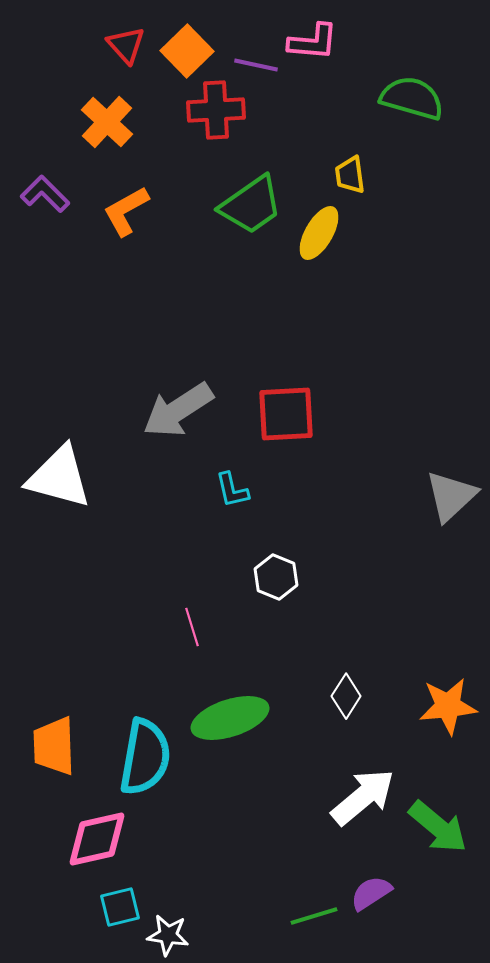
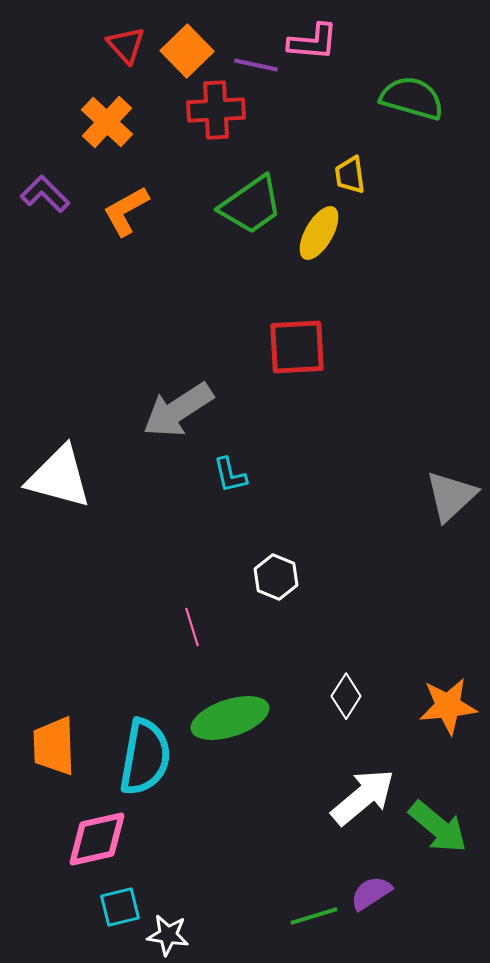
red square: moved 11 px right, 67 px up
cyan L-shape: moved 2 px left, 15 px up
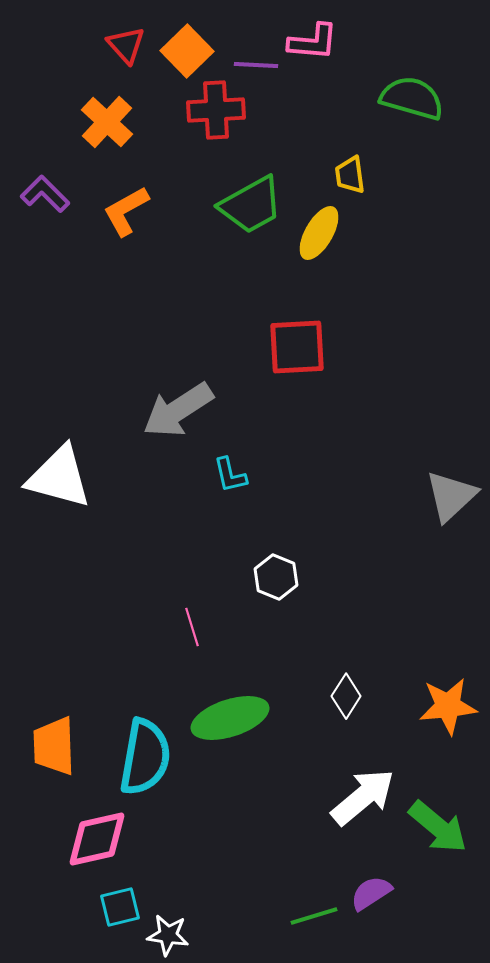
purple line: rotated 9 degrees counterclockwise
green trapezoid: rotated 6 degrees clockwise
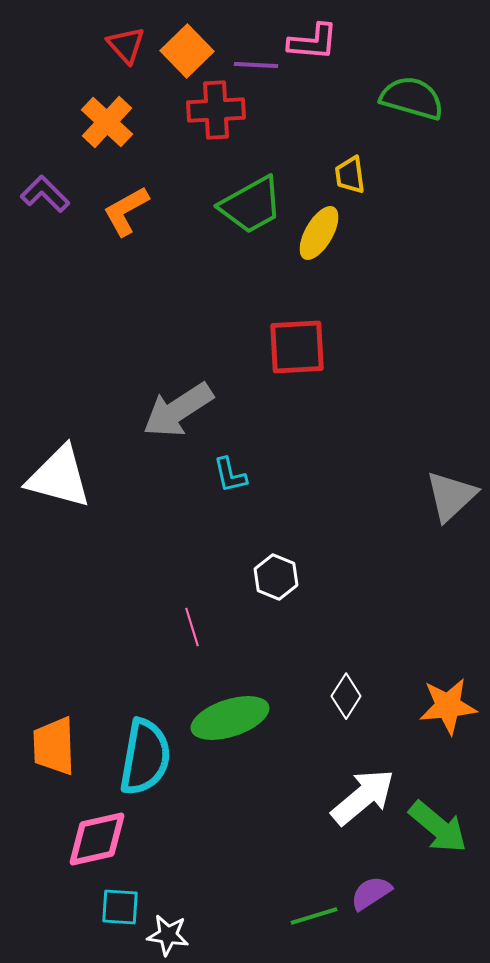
cyan square: rotated 18 degrees clockwise
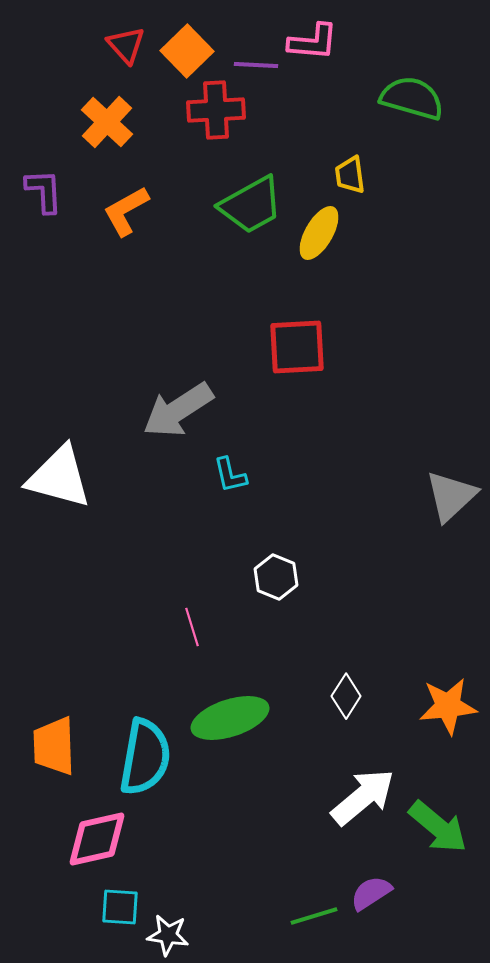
purple L-shape: moved 1 px left, 3 px up; rotated 42 degrees clockwise
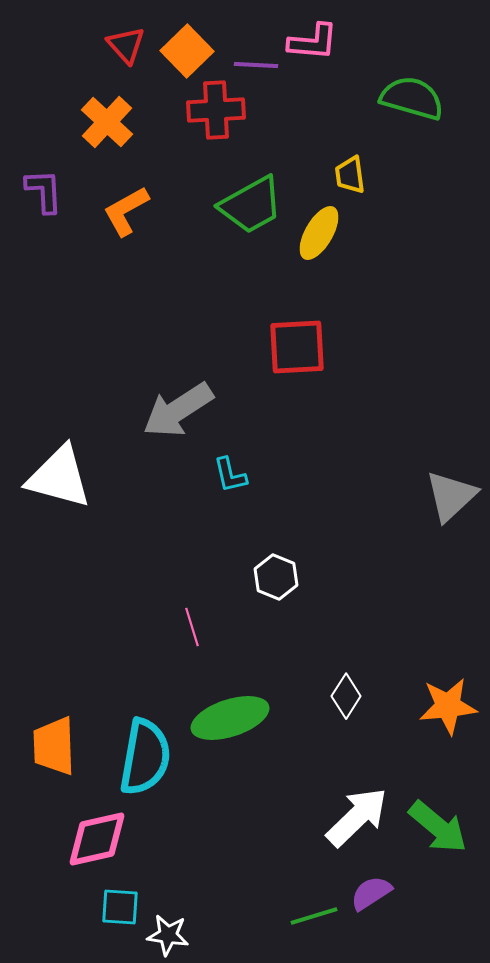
white arrow: moved 6 px left, 20 px down; rotated 4 degrees counterclockwise
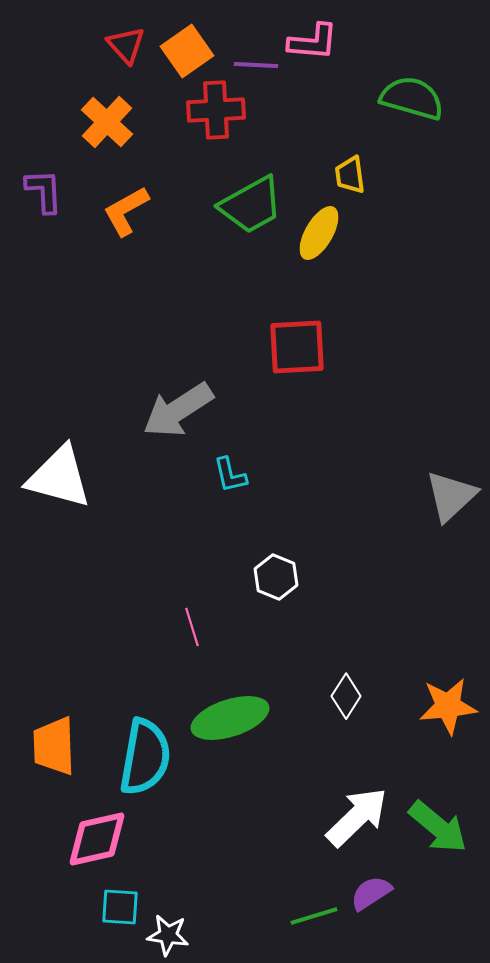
orange square: rotated 9 degrees clockwise
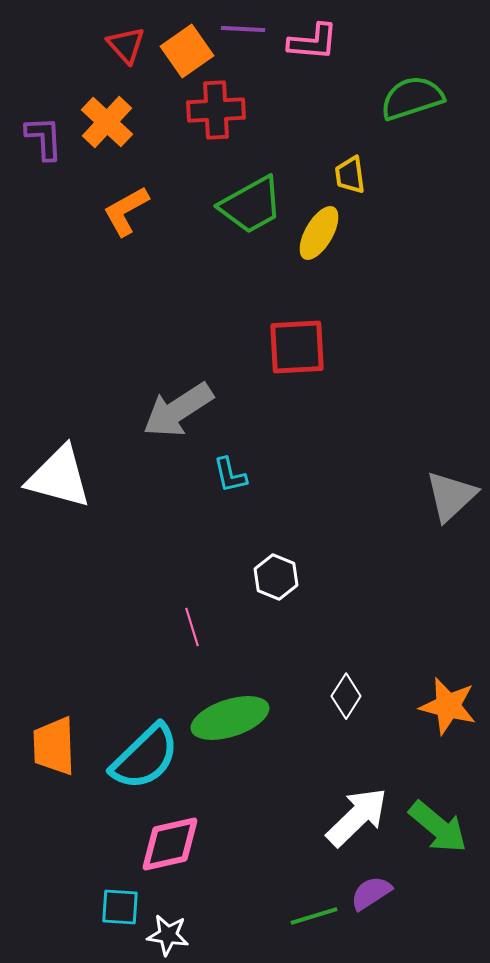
purple line: moved 13 px left, 36 px up
green semicircle: rotated 34 degrees counterclockwise
purple L-shape: moved 53 px up
orange star: rotated 20 degrees clockwise
cyan semicircle: rotated 36 degrees clockwise
pink diamond: moved 73 px right, 5 px down
